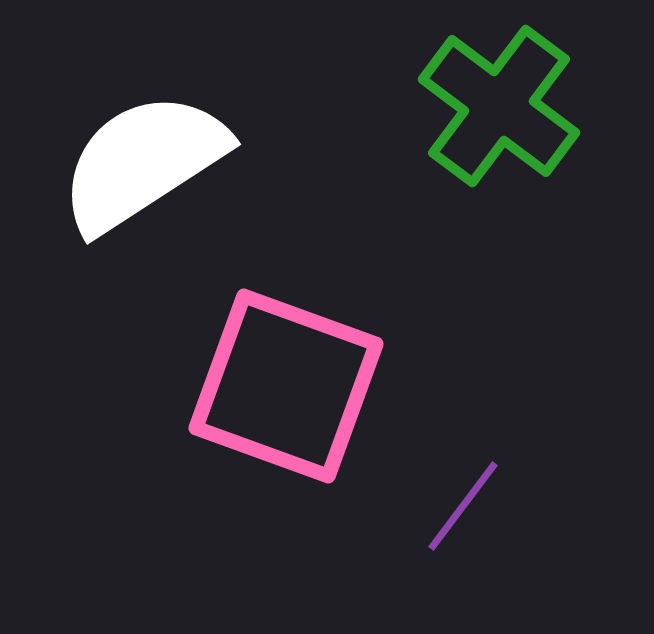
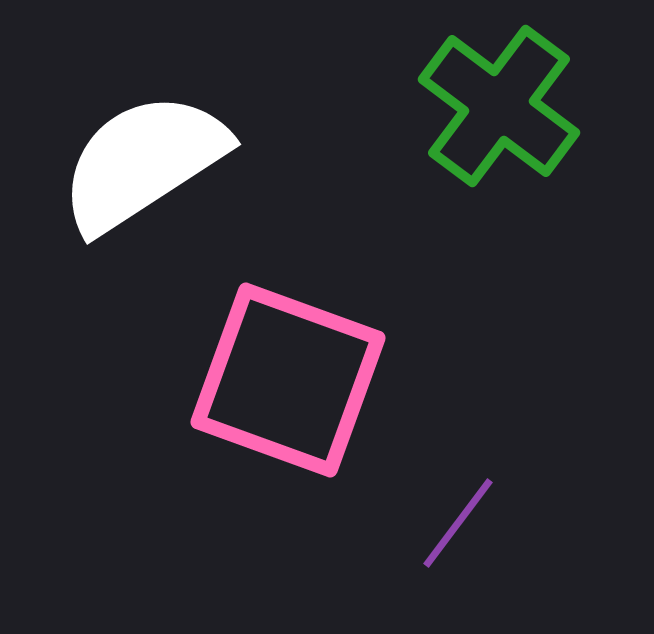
pink square: moved 2 px right, 6 px up
purple line: moved 5 px left, 17 px down
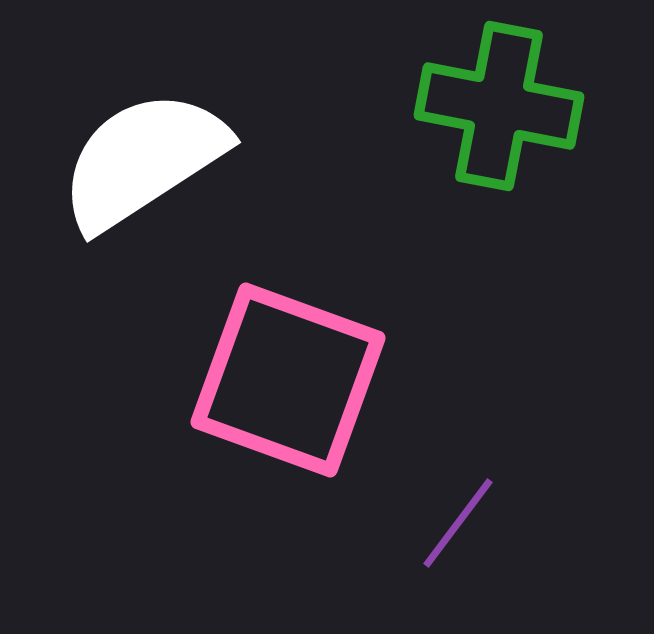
green cross: rotated 26 degrees counterclockwise
white semicircle: moved 2 px up
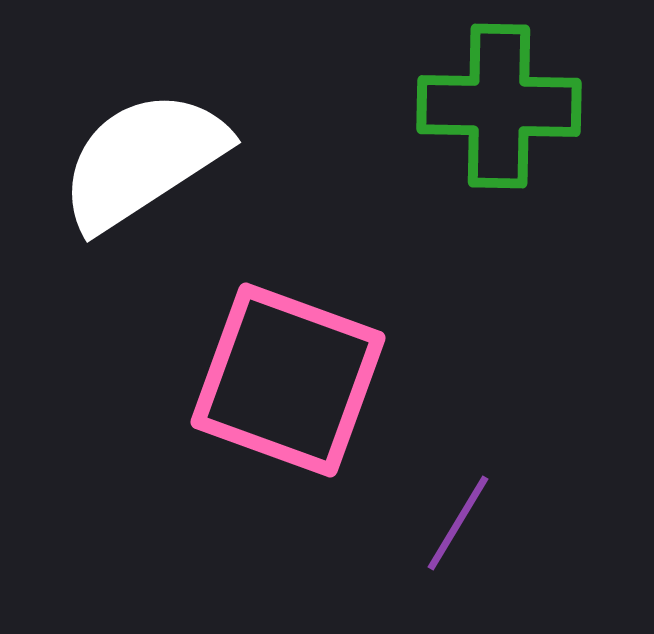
green cross: rotated 10 degrees counterclockwise
purple line: rotated 6 degrees counterclockwise
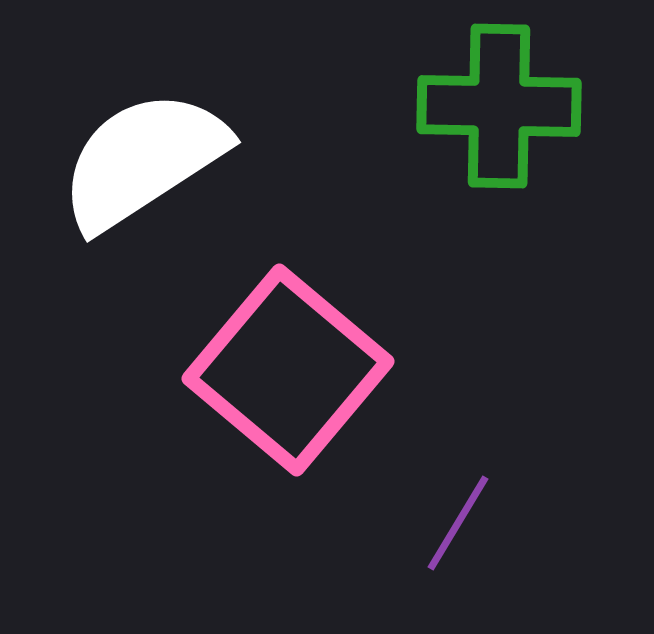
pink square: moved 10 px up; rotated 20 degrees clockwise
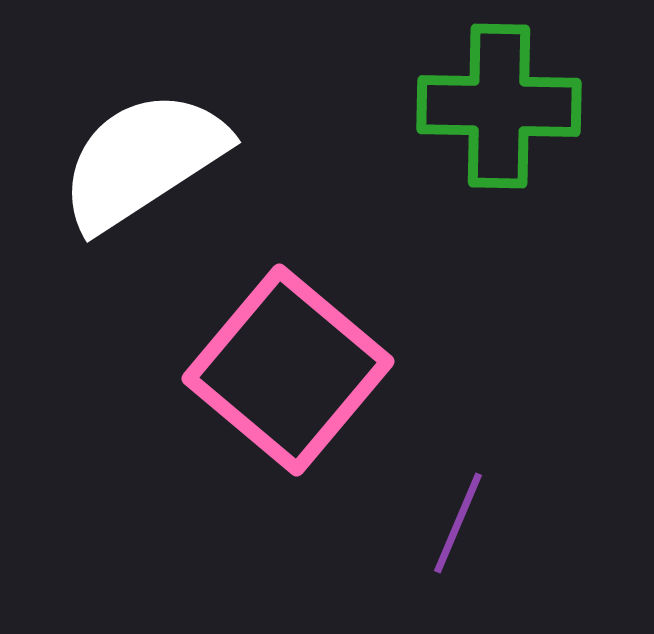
purple line: rotated 8 degrees counterclockwise
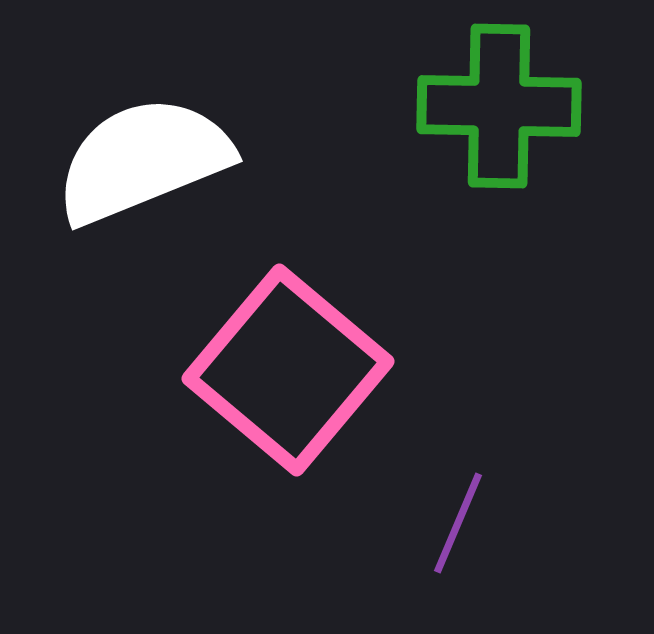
white semicircle: rotated 11 degrees clockwise
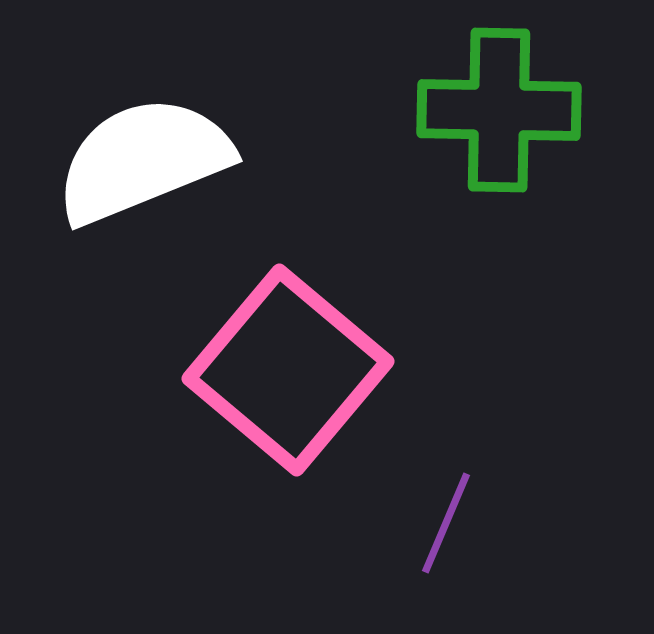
green cross: moved 4 px down
purple line: moved 12 px left
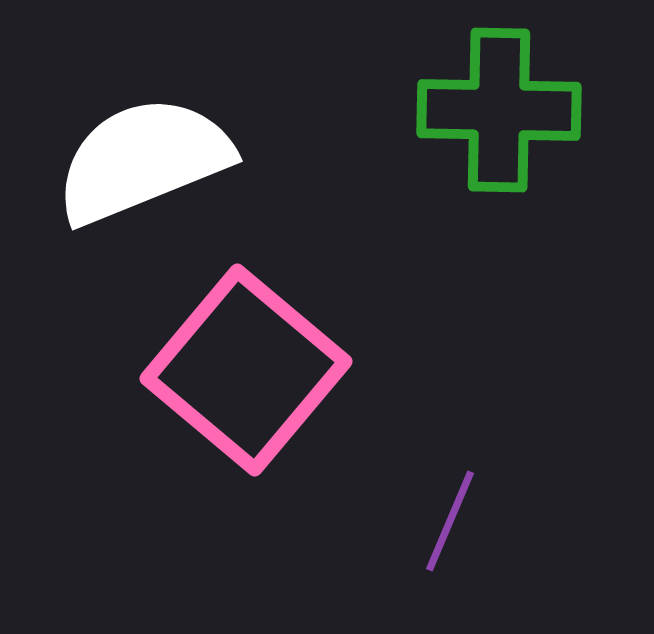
pink square: moved 42 px left
purple line: moved 4 px right, 2 px up
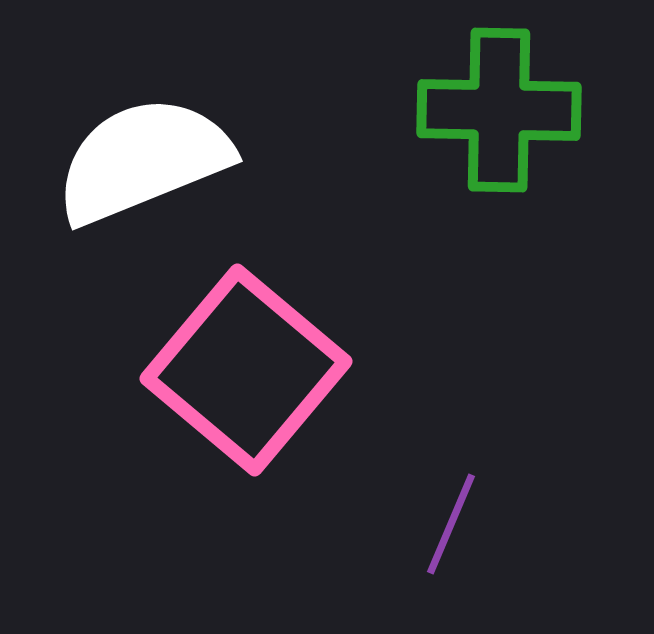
purple line: moved 1 px right, 3 px down
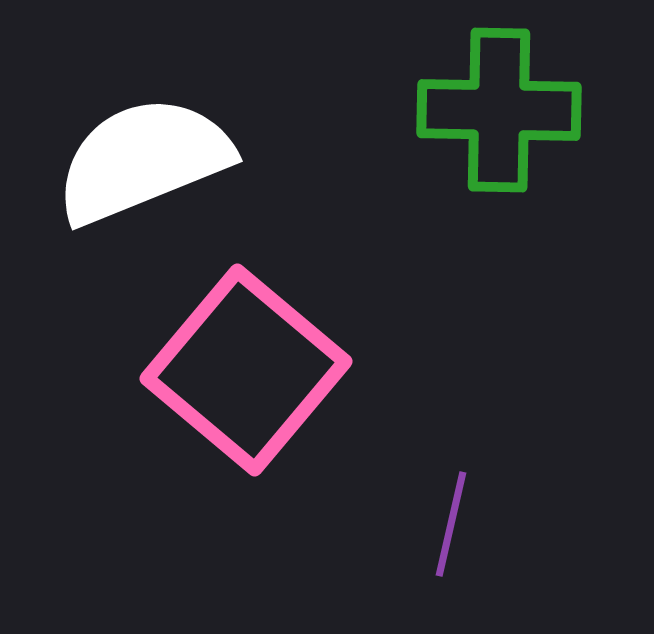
purple line: rotated 10 degrees counterclockwise
